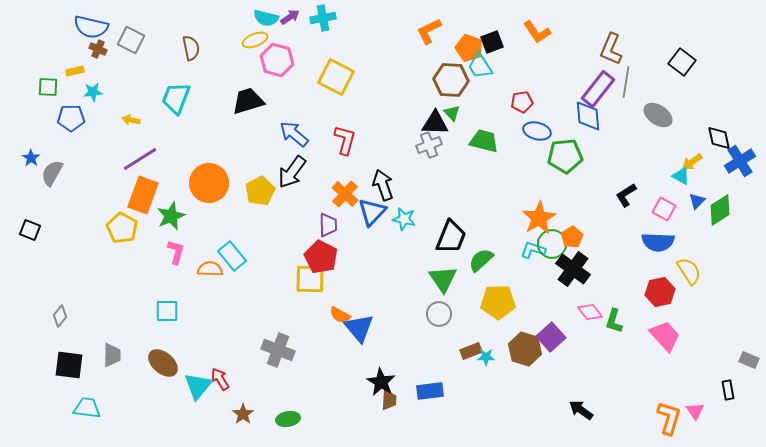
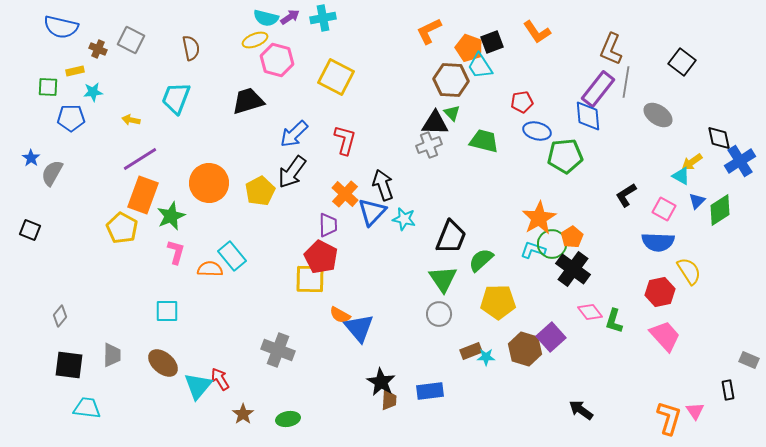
blue semicircle at (91, 27): moved 30 px left
blue arrow at (294, 134): rotated 84 degrees counterclockwise
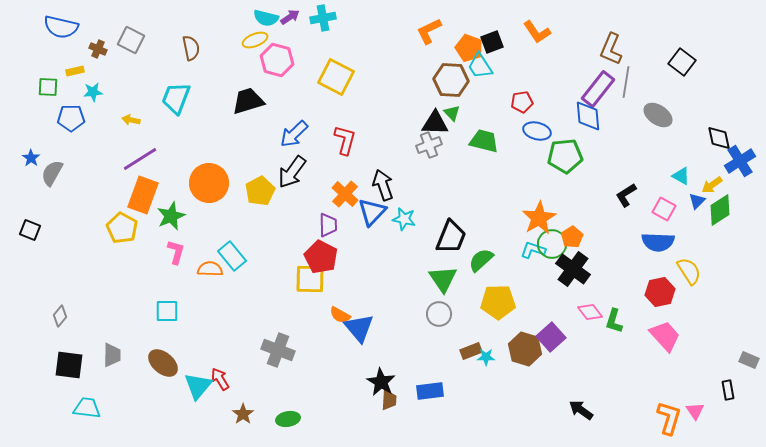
yellow arrow at (692, 162): moved 20 px right, 23 px down
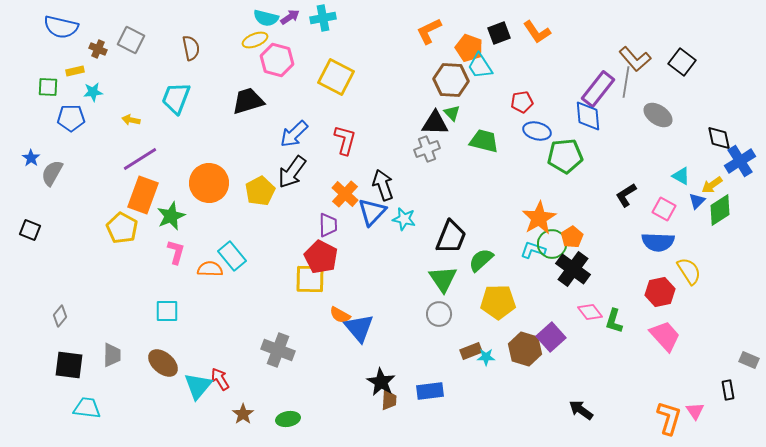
black square at (492, 42): moved 7 px right, 9 px up
brown L-shape at (611, 49): moved 24 px right, 10 px down; rotated 64 degrees counterclockwise
gray cross at (429, 145): moved 2 px left, 4 px down
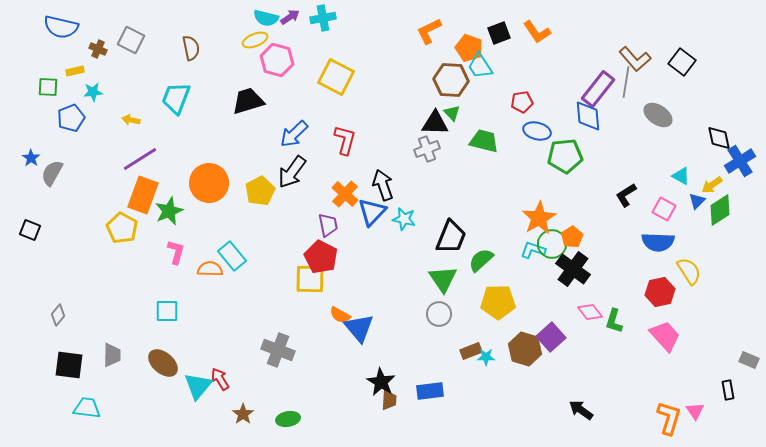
blue pentagon at (71, 118): rotated 20 degrees counterclockwise
green star at (171, 216): moved 2 px left, 5 px up
purple trapezoid at (328, 225): rotated 10 degrees counterclockwise
gray diamond at (60, 316): moved 2 px left, 1 px up
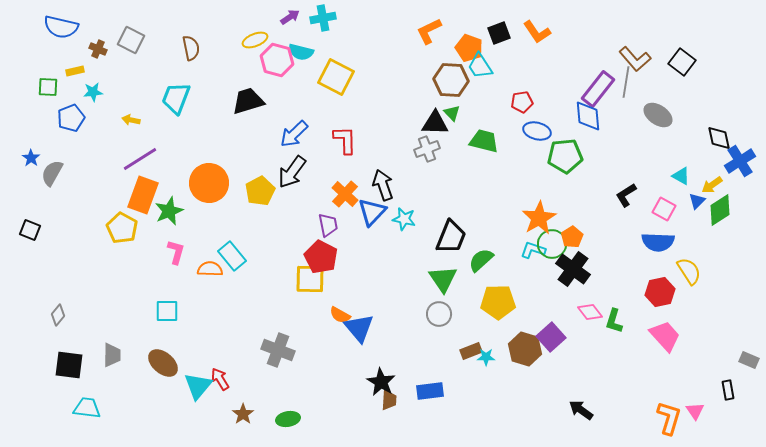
cyan semicircle at (266, 18): moved 35 px right, 34 px down
red L-shape at (345, 140): rotated 16 degrees counterclockwise
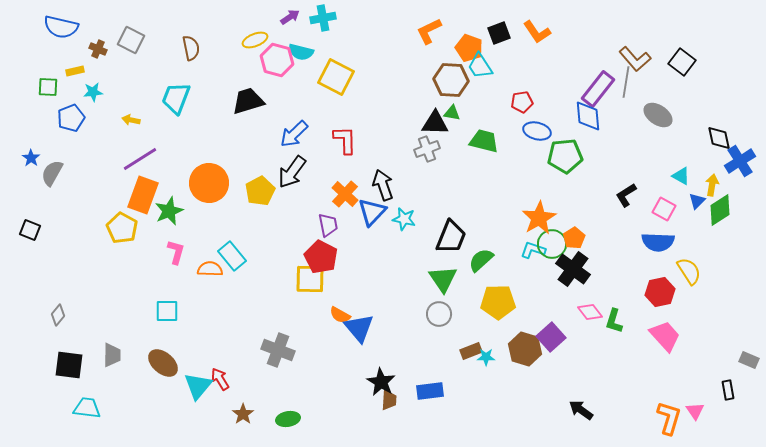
green triangle at (452, 113): rotated 36 degrees counterclockwise
yellow arrow at (712, 185): rotated 135 degrees clockwise
orange pentagon at (572, 237): moved 2 px right, 1 px down
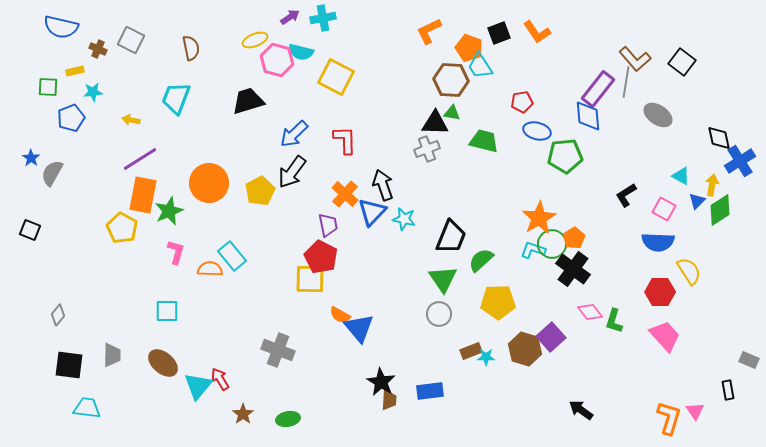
orange rectangle at (143, 195): rotated 9 degrees counterclockwise
red hexagon at (660, 292): rotated 12 degrees clockwise
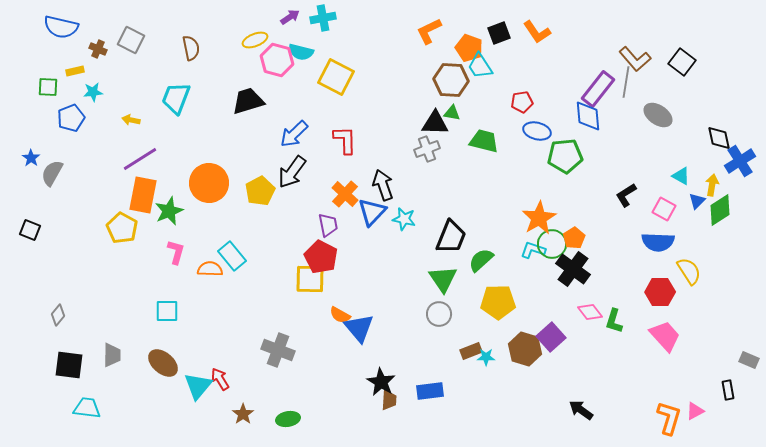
pink triangle at (695, 411): rotated 36 degrees clockwise
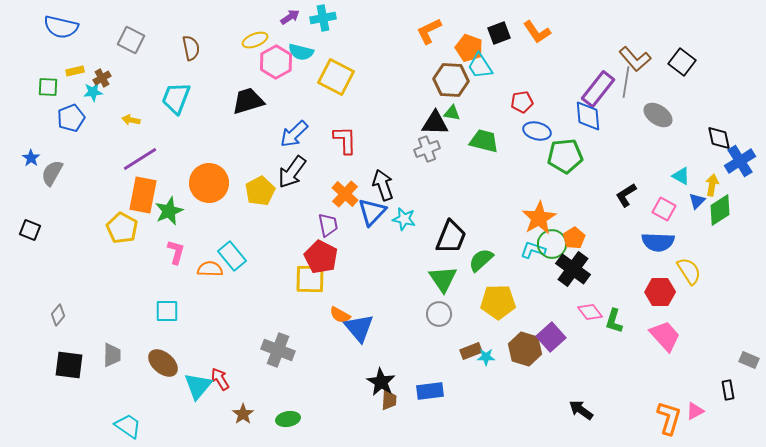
brown cross at (98, 49): moved 4 px right, 29 px down; rotated 36 degrees clockwise
pink hexagon at (277, 60): moved 1 px left, 2 px down; rotated 16 degrees clockwise
cyan trapezoid at (87, 408): moved 41 px right, 18 px down; rotated 28 degrees clockwise
